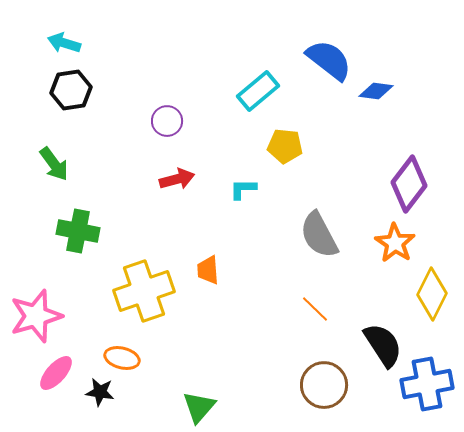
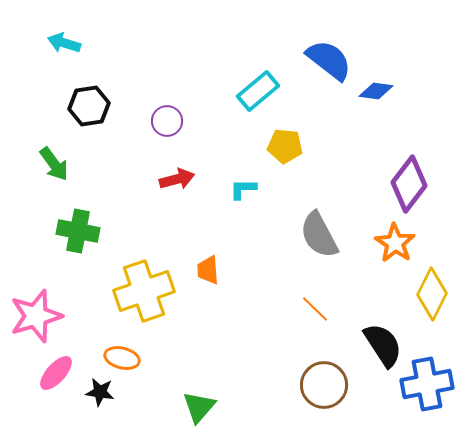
black hexagon: moved 18 px right, 16 px down
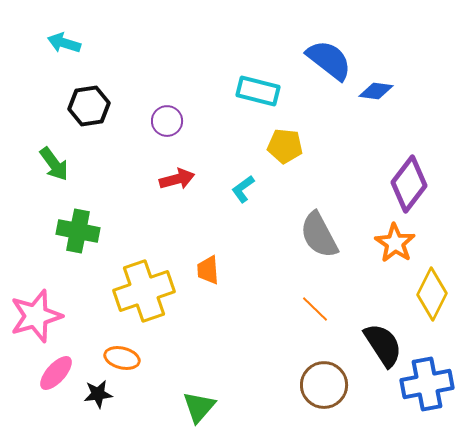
cyan rectangle: rotated 54 degrees clockwise
cyan L-shape: rotated 36 degrees counterclockwise
black star: moved 2 px left, 2 px down; rotated 16 degrees counterclockwise
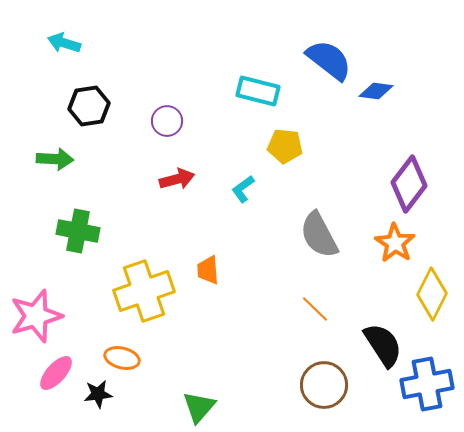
green arrow: moved 1 px right, 5 px up; rotated 51 degrees counterclockwise
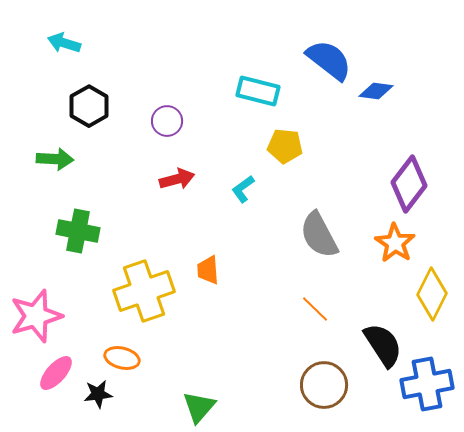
black hexagon: rotated 21 degrees counterclockwise
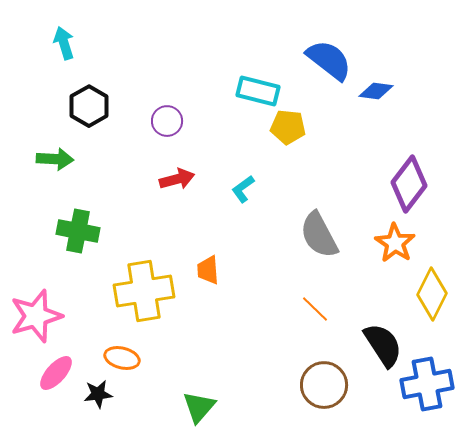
cyan arrow: rotated 56 degrees clockwise
yellow pentagon: moved 3 px right, 19 px up
yellow cross: rotated 10 degrees clockwise
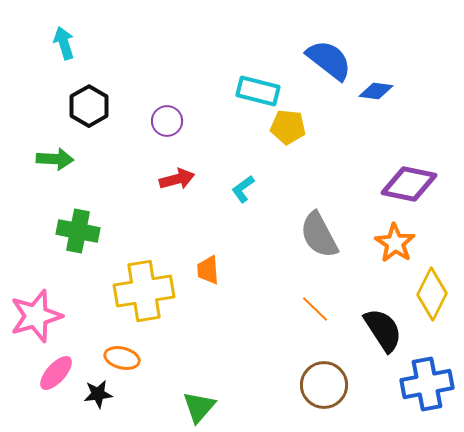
purple diamond: rotated 64 degrees clockwise
black semicircle: moved 15 px up
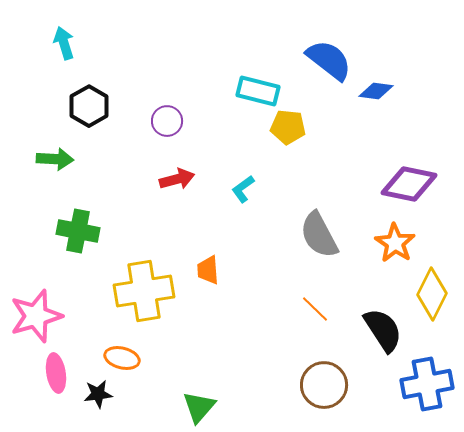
pink ellipse: rotated 51 degrees counterclockwise
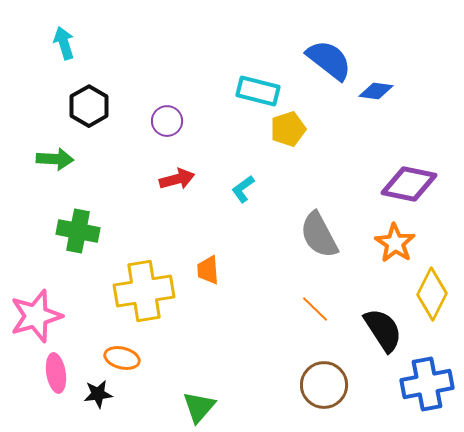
yellow pentagon: moved 2 px down; rotated 24 degrees counterclockwise
